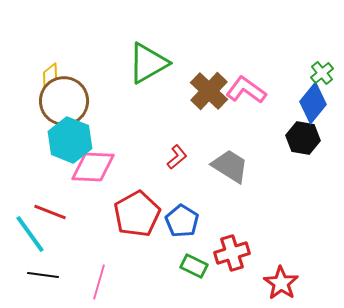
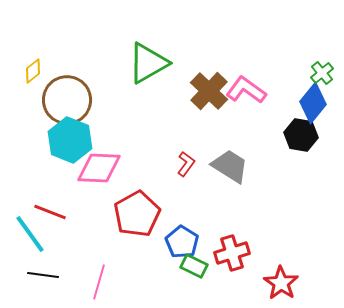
yellow diamond: moved 17 px left, 4 px up
brown circle: moved 3 px right, 1 px up
black hexagon: moved 2 px left, 3 px up
red L-shape: moved 9 px right, 7 px down; rotated 15 degrees counterclockwise
pink diamond: moved 6 px right, 1 px down
blue pentagon: moved 21 px down
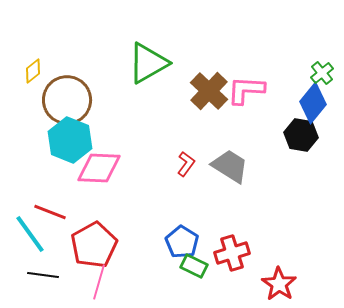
pink L-shape: rotated 33 degrees counterclockwise
red pentagon: moved 43 px left, 31 px down
red star: moved 2 px left, 1 px down
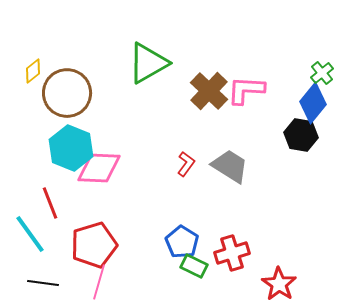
brown circle: moved 7 px up
cyan hexagon: moved 1 px right, 8 px down
red line: moved 9 px up; rotated 48 degrees clockwise
red pentagon: rotated 12 degrees clockwise
black line: moved 8 px down
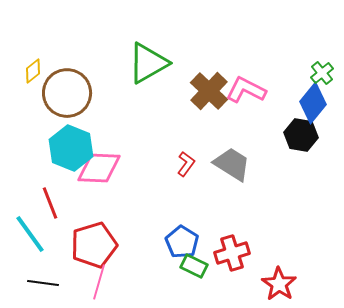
pink L-shape: rotated 24 degrees clockwise
gray trapezoid: moved 2 px right, 2 px up
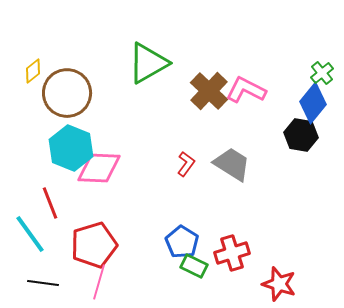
red star: rotated 16 degrees counterclockwise
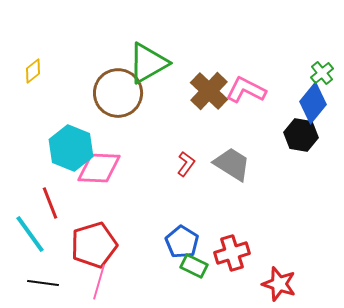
brown circle: moved 51 px right
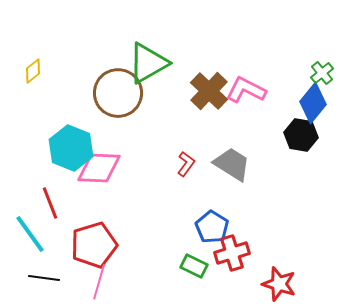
blue pentagon: moved 30 px right, 15 px up
black line: moved 1 px right, 5 px up
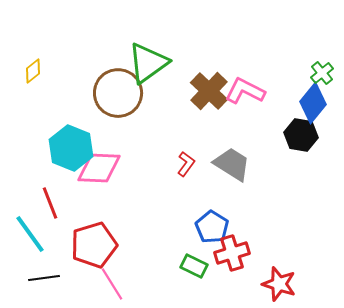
green triangle: rotated 6 degrees counterclockwise
pink L-shape: moved 1 px left, 1 px down
black line: rotated 16 degrees counterclockwise
pink line: moved 13 px right, 2 px down; rotated 48 degrees counterclockwise
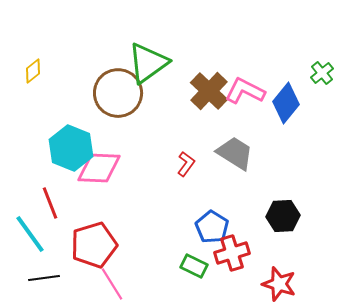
blue diamond: moved 27 px left
black hexagon: moved 18 px left, 81 px down; rotated 12 degrees counterclockwise
gray trapezoid: moved 3 px right, 11 px up
